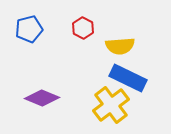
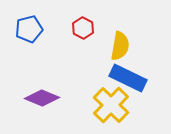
yellow semicircle: rotated 76 degrees counterclockwise
yellow cross: rotated 9 degrees counterclockwise
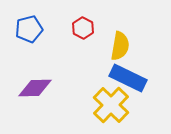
purple diamond: moved 7 px left, 10 px up; rotated 24 degrees counterclockwise
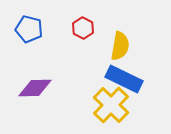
blue pentagon: rotated 28 degrees clockwise
blue rectangle: moved 4 px left, 1 px down
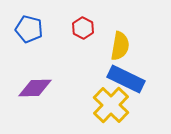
blue rectangle: moved 2 px right
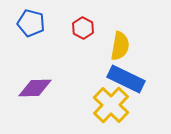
blue pentagon: moved 2 px right, 6 px up
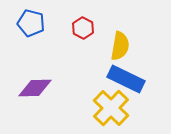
yellow cross: moved 3 px down
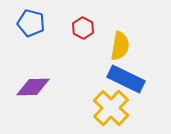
purple diamond: moved 2 px left, 1 px up
